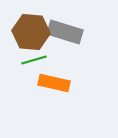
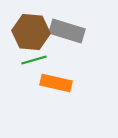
gray rectangle: moved 2 px right, 1 px up
orange rectangle: moved 2 px right
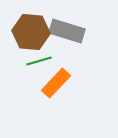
green line: moved 5 px right, 1 px down
orange rectangle: rotated 60 degrees counterclockwise
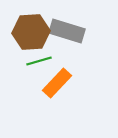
brown hexagon: rotated 9 degrees counterclockwise
orange rectangle: moved 1 px right
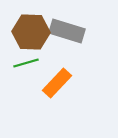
brown hexagon: rotated 6 degrees clockwise
green line: moved 13 px left, 2 px down
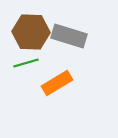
gray rectangle: moved 2 px right, 5 px down
orange rectangle: rotated 16 degrees clockwise
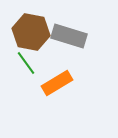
brown hexagon: rotated 9 degrees clockwise
green line: rotated 70 degrees clockwise
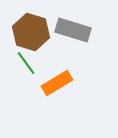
brown hexagon: rotated 6 degrees clockwise
gray rectangle: moved 4 px right, 6 px up
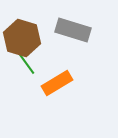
brown hexagon: moved 9 px left, 6 px down
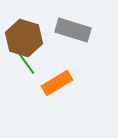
brown hexagon: moved 2 px right
